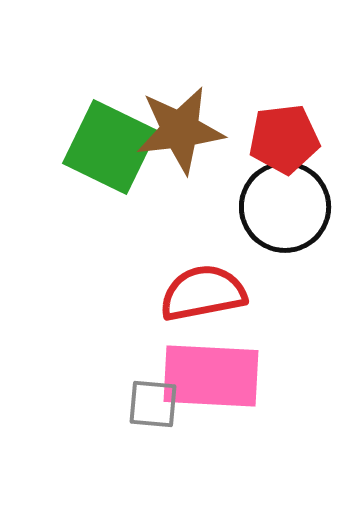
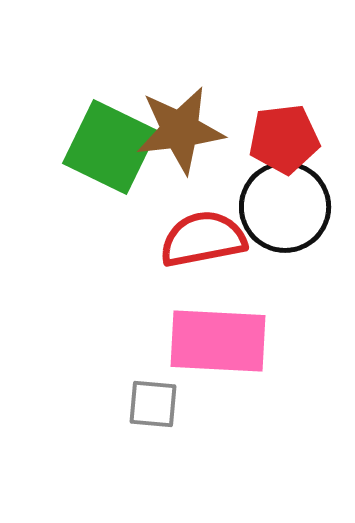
red semicircle: moved 54 px up
pink rectangle: moved 7 px right, 35 px up
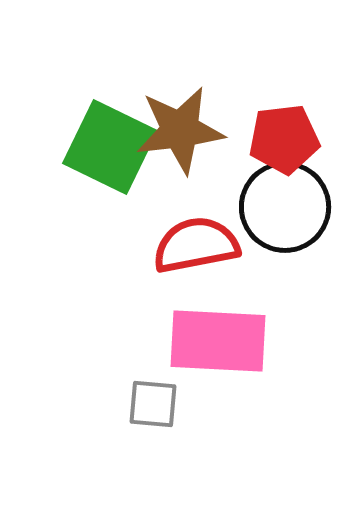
red semicircle: moved 7 px left, 6 px down
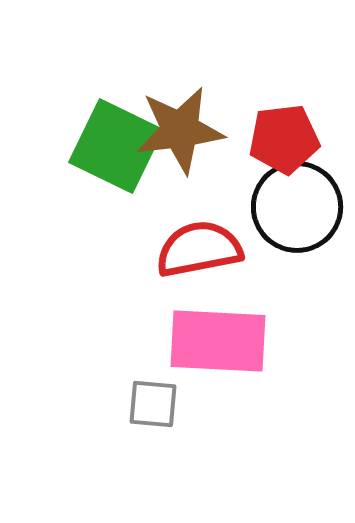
green square: moved 6 px right, 1 px up
black circle: moved 12 px right
red semicircle: moved 3 px right, 4 px down
